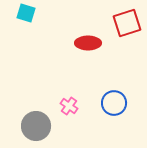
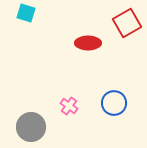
red square: rotated 12 degrees counterclockwise
gray circle: moved 5 px left, 1 px down
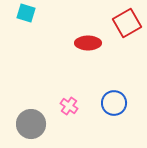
gray circle: moved 3 px up
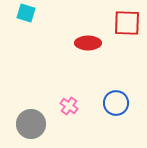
red square: rotated 32 degrees clockwise
blue circle: moved 2 px right
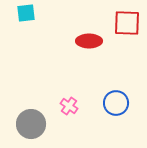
cyan square: rotated 24 degrees counterclockwise
red ellipse: moved 1 px right, 2 px up
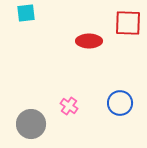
red square: moved 1 px right
blue circle: moved 4 px right
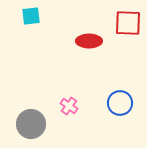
cyan square: moved 5 px right, 3 px down
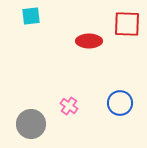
red square: moved 1 px left, 1 px down
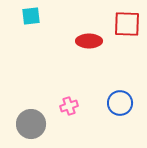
pink cross: rotated 36 degrees clockwise
